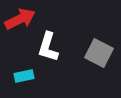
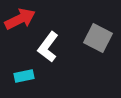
white L-shape: rotated 20 degrees clockwise
gray square: moved 1 px left, 15 px up
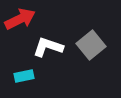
gray square: moved 7 px left, 7 px down; rotated 24 degrees clockwise
white L-shape: rotated 72 degrees clockwise
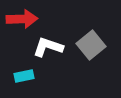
red arrow: moved 2 px right; rotated 24 degrees clockwise
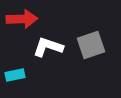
gray square: rotated 20 degrees clockwise
cyan rectangle: moved 9 px left, 1 px up
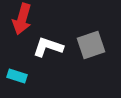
red arrow: rotated 108 degrees clockwise
cyan rectangle: moved 2 px right, 1 px down; rotated 30 degrees clockwise
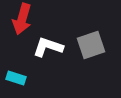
cyan rectangle: moved 1 px left, 2 px down
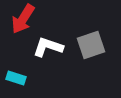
red arrow: moved 1 px right; rotated 16 degrees clockwise
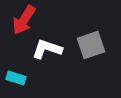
red arrow: moved 1 px right, 1 px down
white L-shape: moved 1 px left, 2 px down
